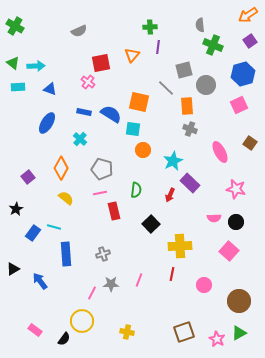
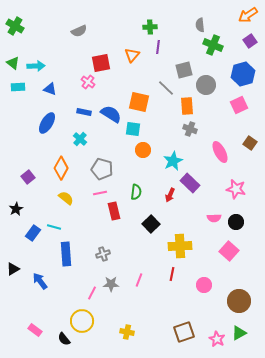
green semicircle at (136, 190): moved 2 px down
black semicircle at (64, 339): rotated 104 degrees clockwise
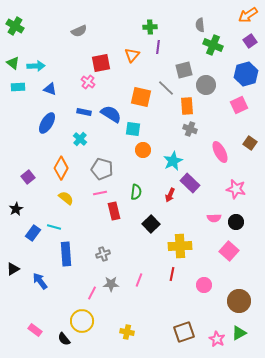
blue hexagon at (243, 74): moved 3 px right
orange square at (139, 102): moved 2 px right, 5 px up
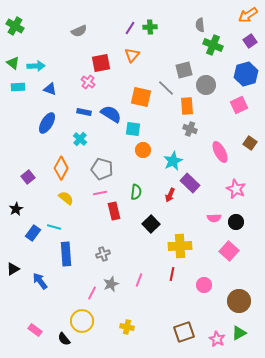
purple line at (158, 47): moved 28 px left, 19 px up; rotated 24 degrees clockwise
pink star at (236, 189): rotated 12 degrees clockwise
gray star at (111, 284): rotated 21 degrees counterclockwise
yellow cross at (127, 332): moved 5 px up
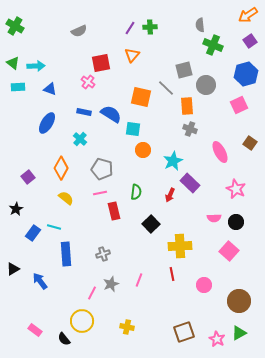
red line at (172, 274): rotated 24 degrees counterclockwise
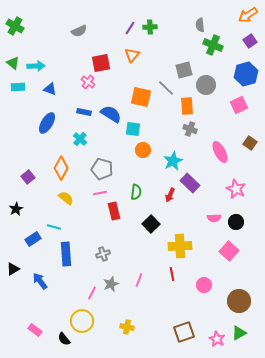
blue rectangle at (33, 233): moved 6 px down; rotated 21 degrees clockwise
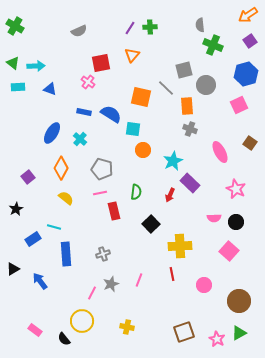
blue ellipse at (47, 123): moved 5 px right, 10 px down
